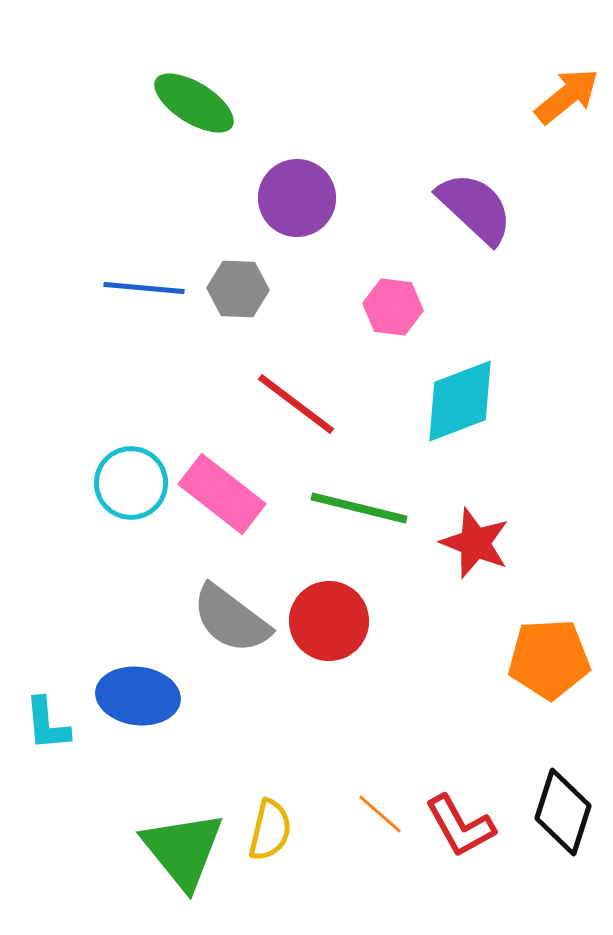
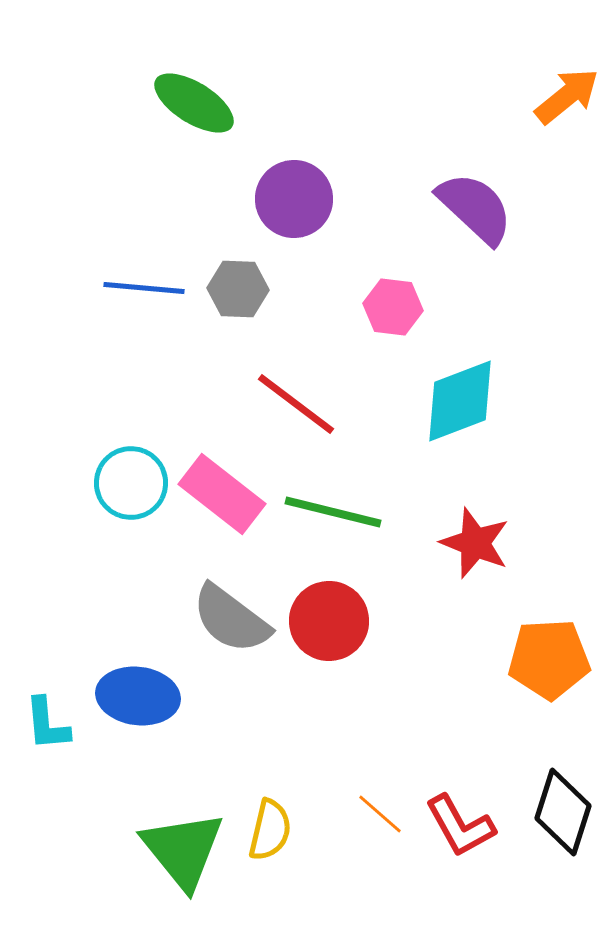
purple circle: moved 3 px left, 1 px down
green line: moved 26 px left, 4 px down
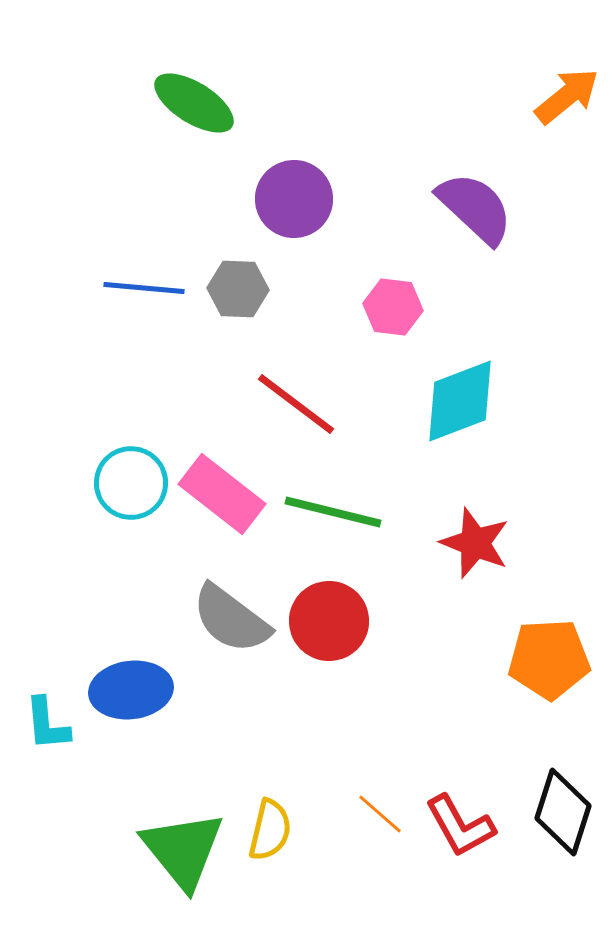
blue ellipse: moved 7 px left, 6 px up; rotated 14 degrees counterclockwise
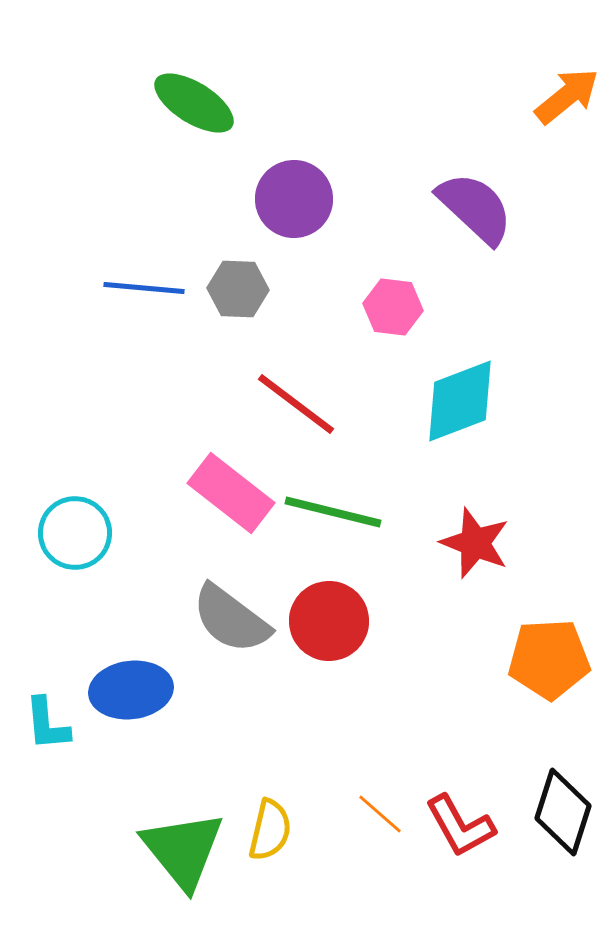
cyan circle: moved 56 px left, 50 px down
pink rectangle: moved 9 px right, 1 px up
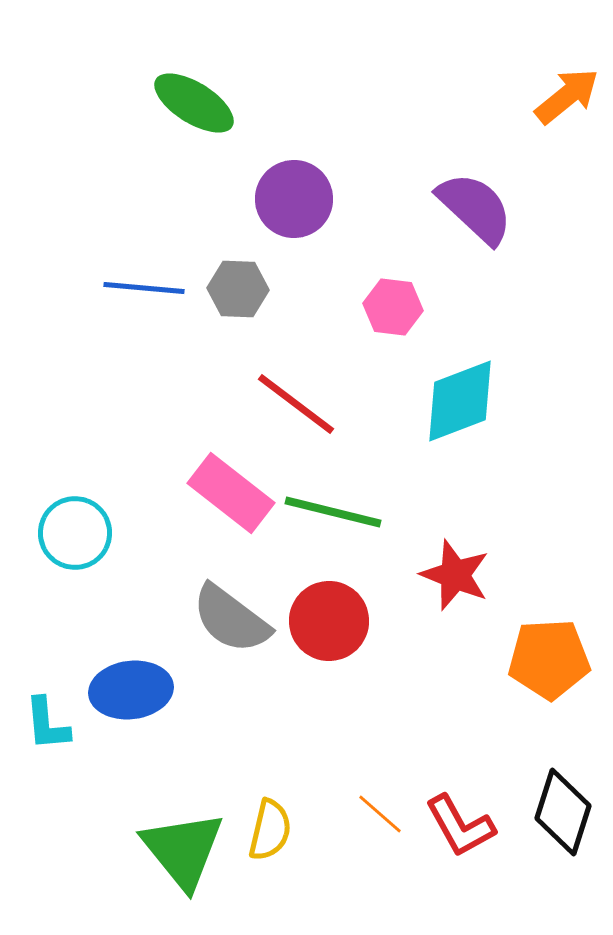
red star: moved 20 px left, 32 px down
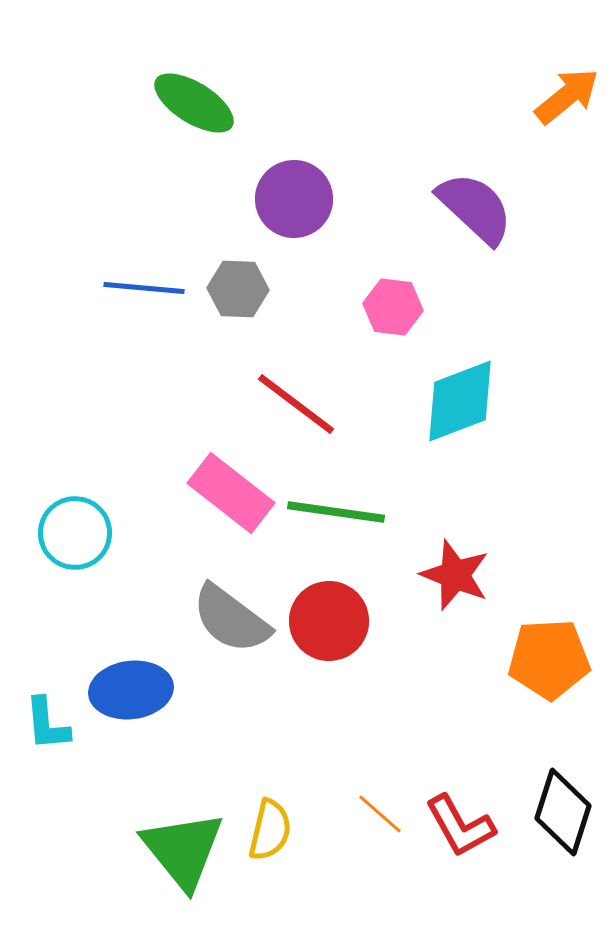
green line: moved 3 px right; rotated 6 degrees counterclockwise
